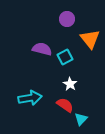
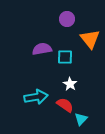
purple semicircle: rotated 24 degrees counterclockwise
cyan square: rotated 28 degrees clockwise
cyan arrow: moved 6 px right, 1 px up
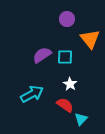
purple semicircle: moved 6 px down; rotated 24 degrees counterclockwise
cyan arrow: moved 4 px left, 3 px up; rotated 20 degrees counterclockwise
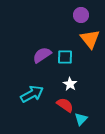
purple circle: moved 14 px right, 4 px up
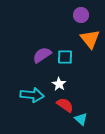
white star: moved 11 px left
cyan arrow: moved 1 px down; rotated 35 degrees clockwise
cyan triangle: rotated 32 degrees counterclockwise
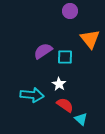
purple circle: moved 11 px left, 4 px up
purple semicircle: moved 1 px right, 4 px up
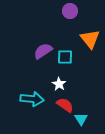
cyan arrow: moved 4 px down
cyan triangle: rotated 16 degrees clockwise
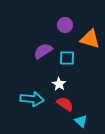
purple circle: moved 5 px left, 14 px down
orange triangle: rotated 35 degrees counterclockwise
cyan square: moved 2 px right, 1 px down
red semicircle: moved 1 px up
cyan triangle: moved 2 px down; rotated 16 degrees counterclockwise
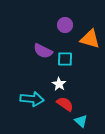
purple semicircle: rotated 120 degrees counterclockwise
cyan square: moved 2 px left, 1 px down
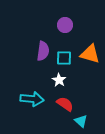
orange triangle: moved 15 px down
purple semicircle: rotated 108 degrees counterclockwise
cyan square: moved 1 px left, 1 px up
white star: moved 4 px up
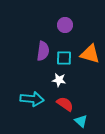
white star: rotated 24 degrees counterclockwise
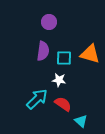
purple circle: moved 16 px left, 3 px up
cyan arrow: moved 5 px right; rotated 50 degrees counterclockwise
red semicircle: moved 2 px left
